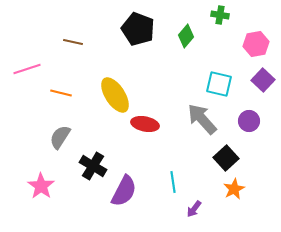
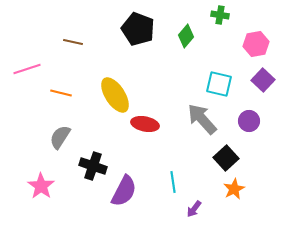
black cross: rotated 12 degrees counterclockwise
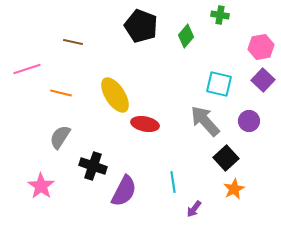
black pentagon: moved 3 px right, 3 px up
pink hexagon: moved 5 px right, 3 px down
gray arrow: moved 3 px right, 2 px down
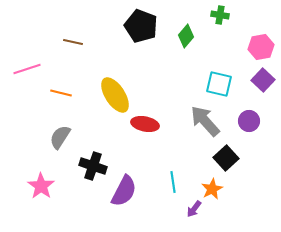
orange star: moved 22 px left
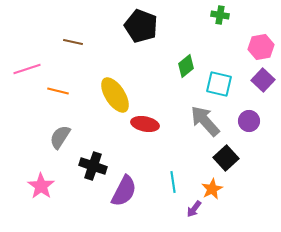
green diamond: moved 30 px down; rotated 10 degrees clockwise
orange line: moved 3 px left, 2 px up
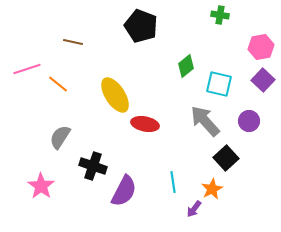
orange line: moved 7 px up; rotated 25 degrees clockwise
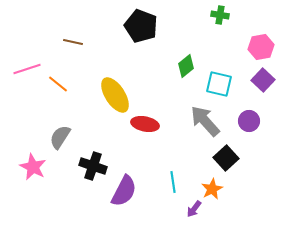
pink star: moved 8 px left, 19 px up; rotated 8 degrees counterclockwise
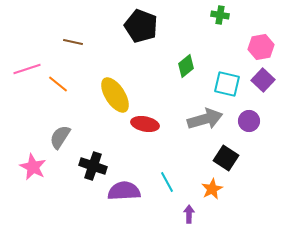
cyan square: moved 8 px right
gray arrow: moved 2 px up; rotated 116 degrees clockwise
black square: rotated 15 degrees counterclockwise
cyan line: moved 6 px left; rotated 20 degrees counterclockwise
purple semicircle: rotated 120 degrees counterclockwise
purple arrow: moved 5 px left, 5 px down; rotated 144 degrees clockwise
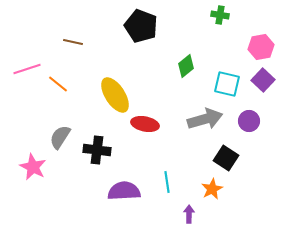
black cross: moved 4 px right, 16 px up; rotated 12 degrees counterclockwise
cyan line: rotated 20 degrees clockwise
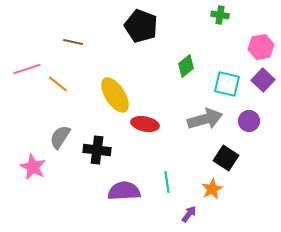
purple arrow: rotated 36 degrees clockwise
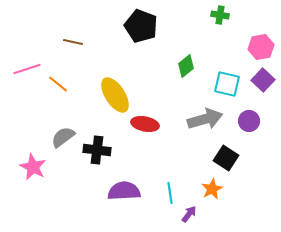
gray semicircle: moved 3 px right; rotated 20 degrees clockwise
cyan line: moved 3 px right, 11 px down
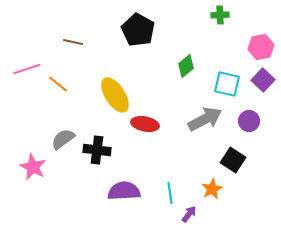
green cross: rotated 12 degrees counterclockwise
black pentagon: moved 3 px left, 4 px down; rotated 8 degrees clockwise
gray arrow: rotated 12 degrees counterclockwise
gray semicircle: moved 2 px down
black square: moved 7 px right, 2 px down
